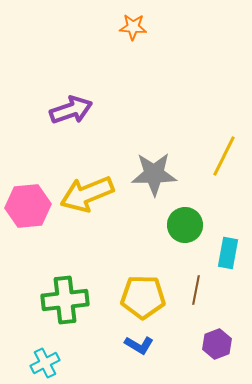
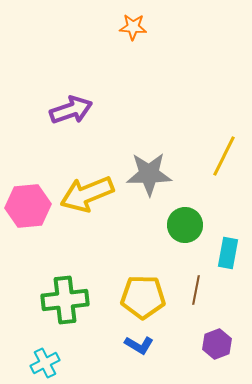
gray star: moved 5 px left
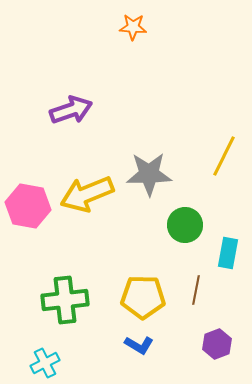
pink hexagon: rotated 15 degrees clockwise
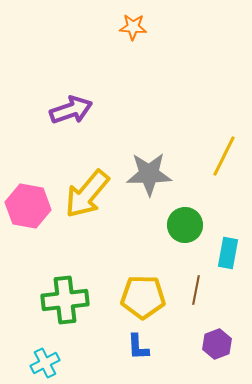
yellow arrow: rotated 28 degrees counterclockwise
blue L-shape: moved 1 px left, 2 px down; rotated 56 degrees clockwise
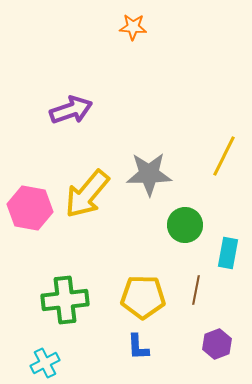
pink hexagon: moved 2 px right, 2 px down
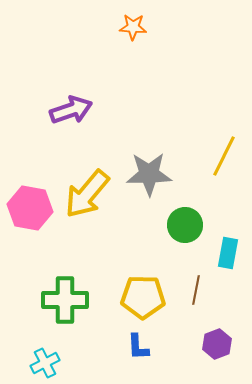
green cross: rotated 6 degrees clockwise
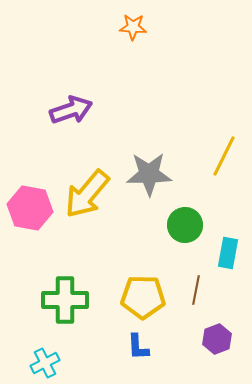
purple hexagon: moved 5 px up
